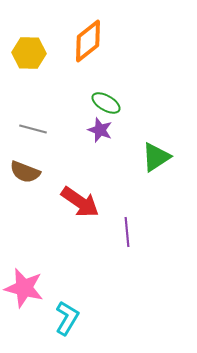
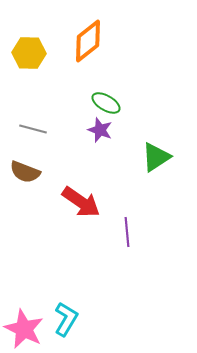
red arrow: moved 1 px right
pink star: moved 41 px down; rotated 12 degrees clockwise
cyan L-shape: moved 1 px left, 1 px down
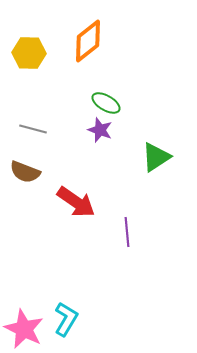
red arrow: moved 5 px left
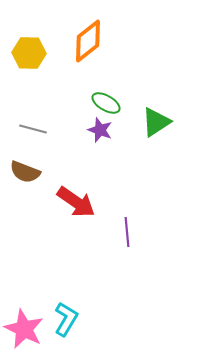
green triangle: moved 35 px up
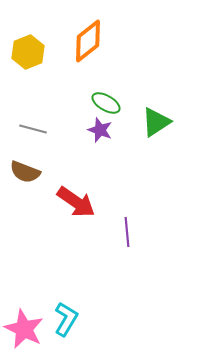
yellow hexagon: moved 1 px left, 1 px up; rotated 24 degrees counterclockwise
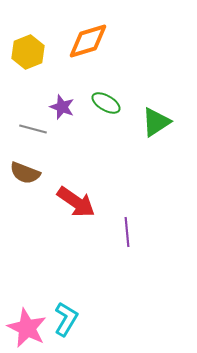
orange diamond: rotated 21 degrees clockwise
purple star: moved 38 px left, 23 px up
brown semicircle: moved 1 px down
pink star: moved 3 px right, 1 px up
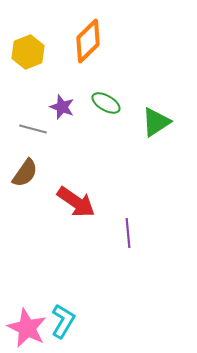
orange diamond: rotated 27 degrees counterclockwise
brown semicircle: rotated 76 degrees counterclockwise
purple line: moved 1 px right, 1 px down
cyan L-shape: moved 3 px left, 2 px down
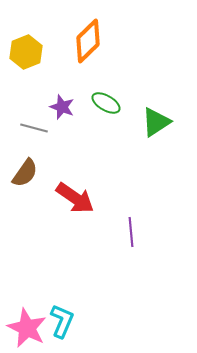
yellow hexagon: moved 2 px left
gray line: moved 1 px right, 1 px up
red arrow: moved 1 px left, 4 px up
purple line: moved 3 px right, 1 px up
cyan L-shape: moved 1 px left; rotated 8 degrees counterclockwise
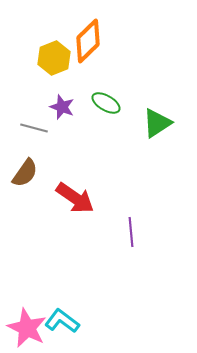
yellow hexagon: moved 28 px right, 6 px down
green triangle: moved 1 px right, 1 px down
cyan L-shape: rotated 76 degrees counterclockwise
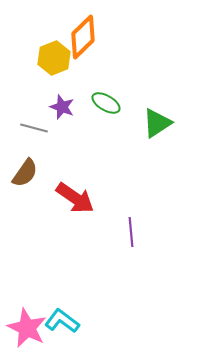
orange diamond: moved 5 px left, 4 px up
